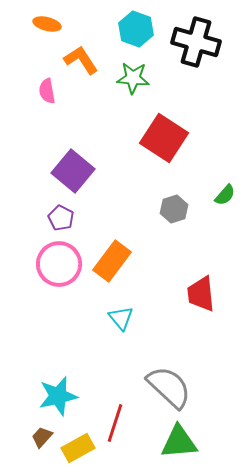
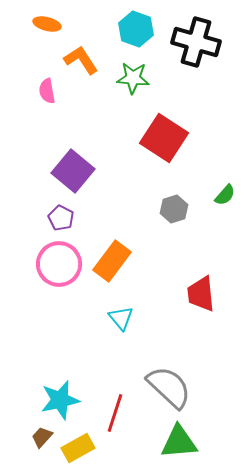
cyan star: moved 2 px right, 4 px down
red line: moved 10 px up
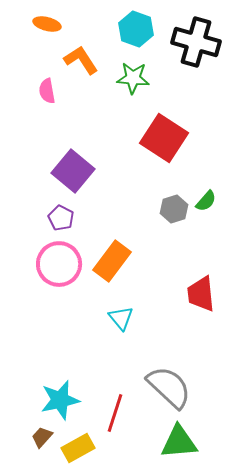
green semicircle: moved 19 px left, 6 px down
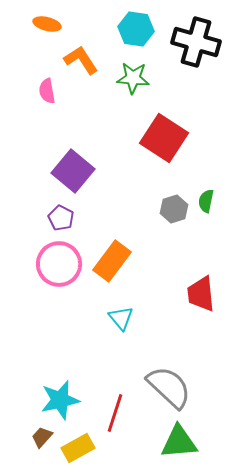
cyan hexagon: rotated 12 degrees counterclockwise
green semicircle: rotated 150 degrees clockwise
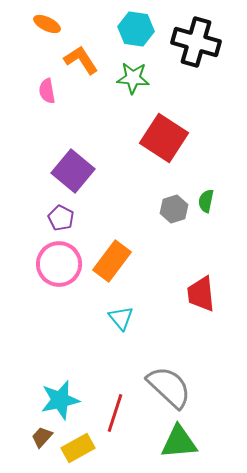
orange ellipse: rotated 12 degrees clockwise
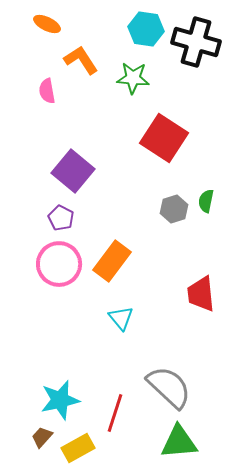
cyan hexagon: moved 10 px right
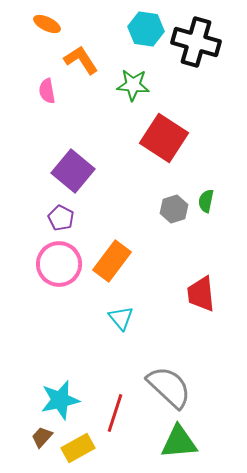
green star: moved 7 px down
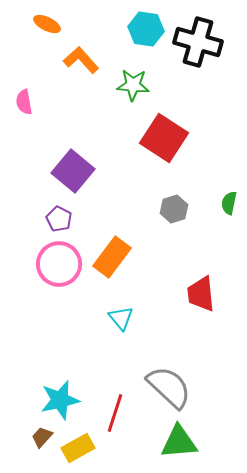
black cross: moved 2 px right
orange L-shape: rotated 9 degrees counterclockwise
pink semicircle: moved 23 px left, 11 px down
green semicircle: moved 23 px right, 2 px down
purple pentagon: moved 2 px left, 1 px down
orange rectangle: moved 4 px up
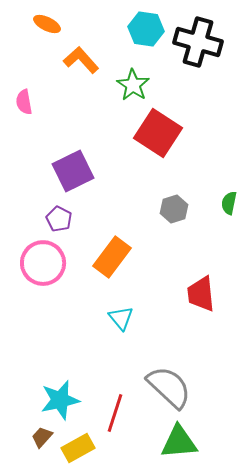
green star: rotated 28 degrees clockwise
red square: moved 6 px left, 5 px up
purple square: rotated 24 degrees clockwise
pink circle: moved 16 px left, 1 px up
